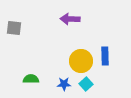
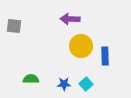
gray square: moved 2 px up
yellow circle: moved 15 px up
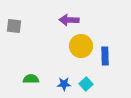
purple arrow: moved 1 px left, 1 px down
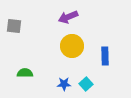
purple arrow: moved 1 px left, 3 px up; rotated 24 degrees counterclockwise
yellow circle: moved 9 px left
green semicircle: moved 6 px left, 6 px up
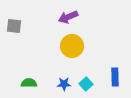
blue rectangle: moved 10 px right, 21 px down
green semicircle: moved 4 px right, 10 px down
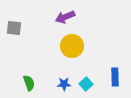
purple arrow: moved 3 px left
gray square: moved 2 px down
green semicircle: rotated 70 degrees clockwise
